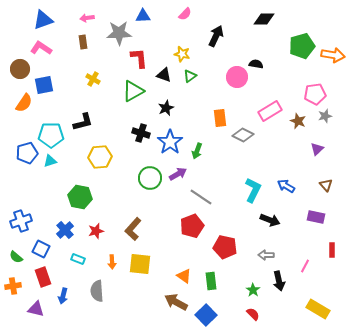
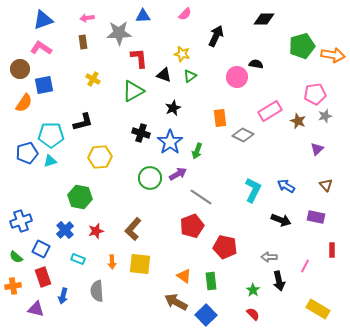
black star at (166, 108): moved 7 px right
black arrow at (270, 220): moved 11 px right
gray arrow at (266, 255): moved 3 px right, 2 px down
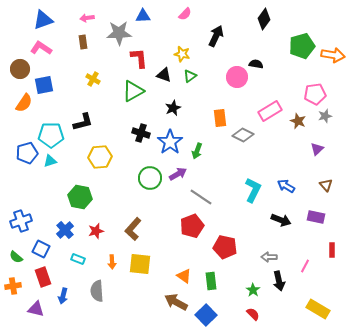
black diamond at (264, 19): rotated 55 degrees counterclockwise
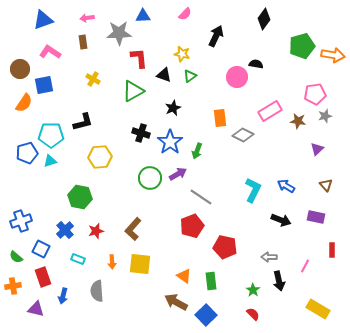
pink L-shape at (41, 48): moved 9 px right, 4 px down
brown star at (298, 121): rotated 14 degrees counterclockwise
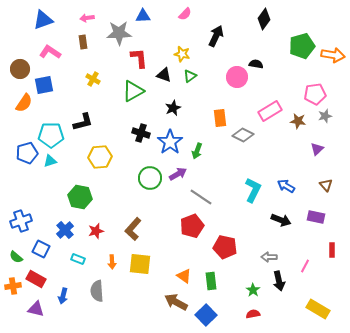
red rectangle at (43, 277): moved 7 px left, 2 px down; rotated 42 degrees counterclockwise
red semicircle at (253, 314): rotated 56 degrees counterclockwise
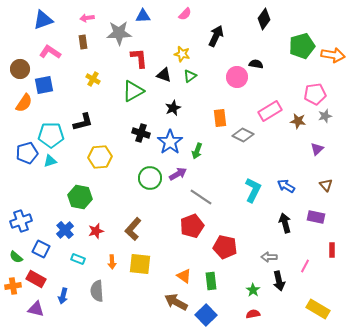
black arrow at (281, 220): moved 4 px right, 3 px down; rotated 126 degrees counterclockwise
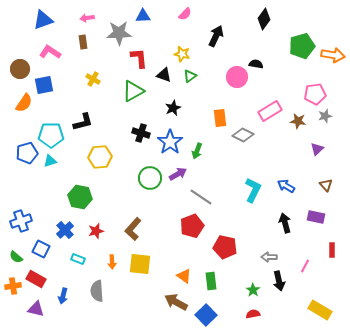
yellow rectangle at (318, 309): moved 2 px right, 1 px down
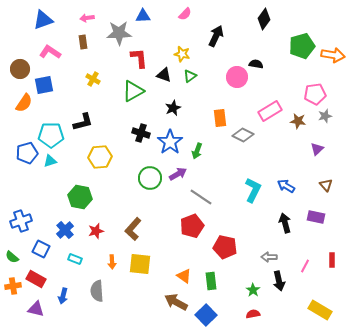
red rectangle at (332, 250): moved 10 px down
green semicircle at (16, 257): moved 4 px left
cyan rectangle at (78, 259): moved 3 px left
